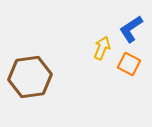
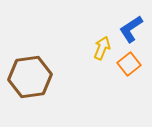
orange square: rotated 25 degrees clockwise
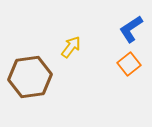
yellow arrow: moved 31 px left, 1 px up; rotated 15 degrees clockwise
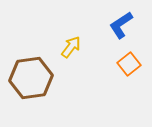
blue L-shape: moved 10 px left, 4 px up
brown hexagon: moved 1 px right, 1 px down
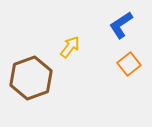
yellow arrow: moved 1 px left
brown hexagon: rotated 12 degrees counterclockwise
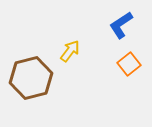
yellow arrow: moved 4 px down
brown hexagon: rotated 6 degrees clockwise
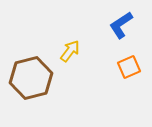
orange square: moved 3 px down; rotated 15 degrees clockwise
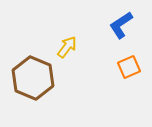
yellow arrow: moved 3 px left, 4 px up
brown hexagon: moved 2 px right; rotated 24 degrees counterclockwise
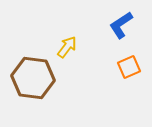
brown hexagon: rotated 15 degrees counterclockwise
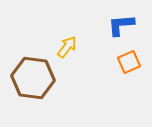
blue L-shape: rotated 28 degrees clockwise
orange square: moved 5 px up
